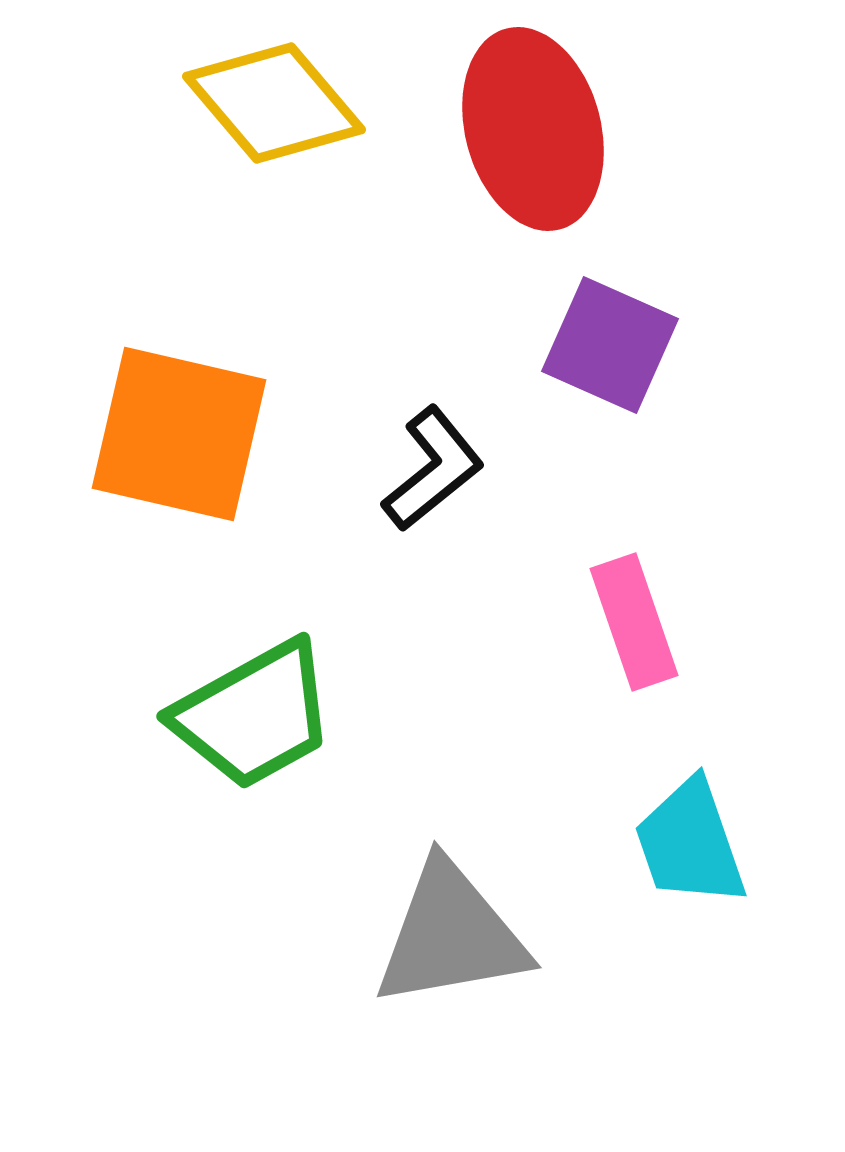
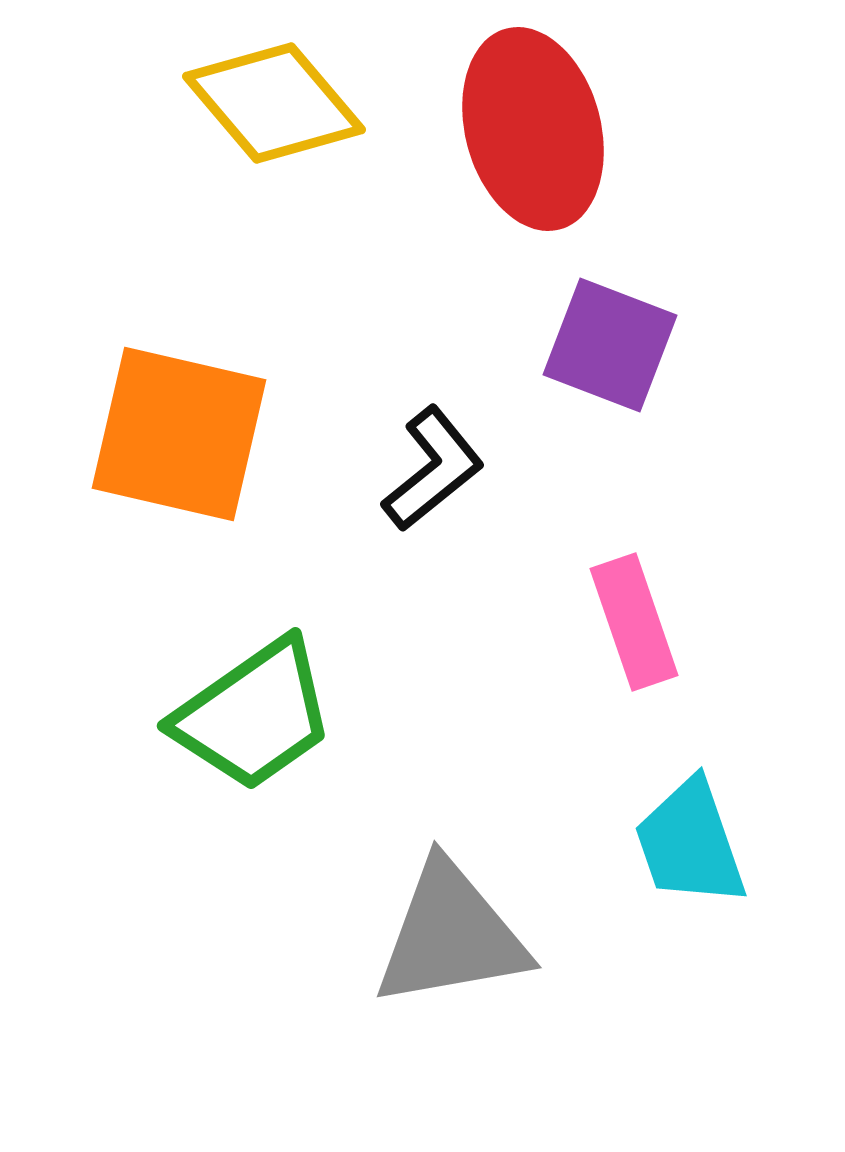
purple square: rotated 3 degrees counterclockwise
green trapezoid: rotated 6 degrees counterclockwise
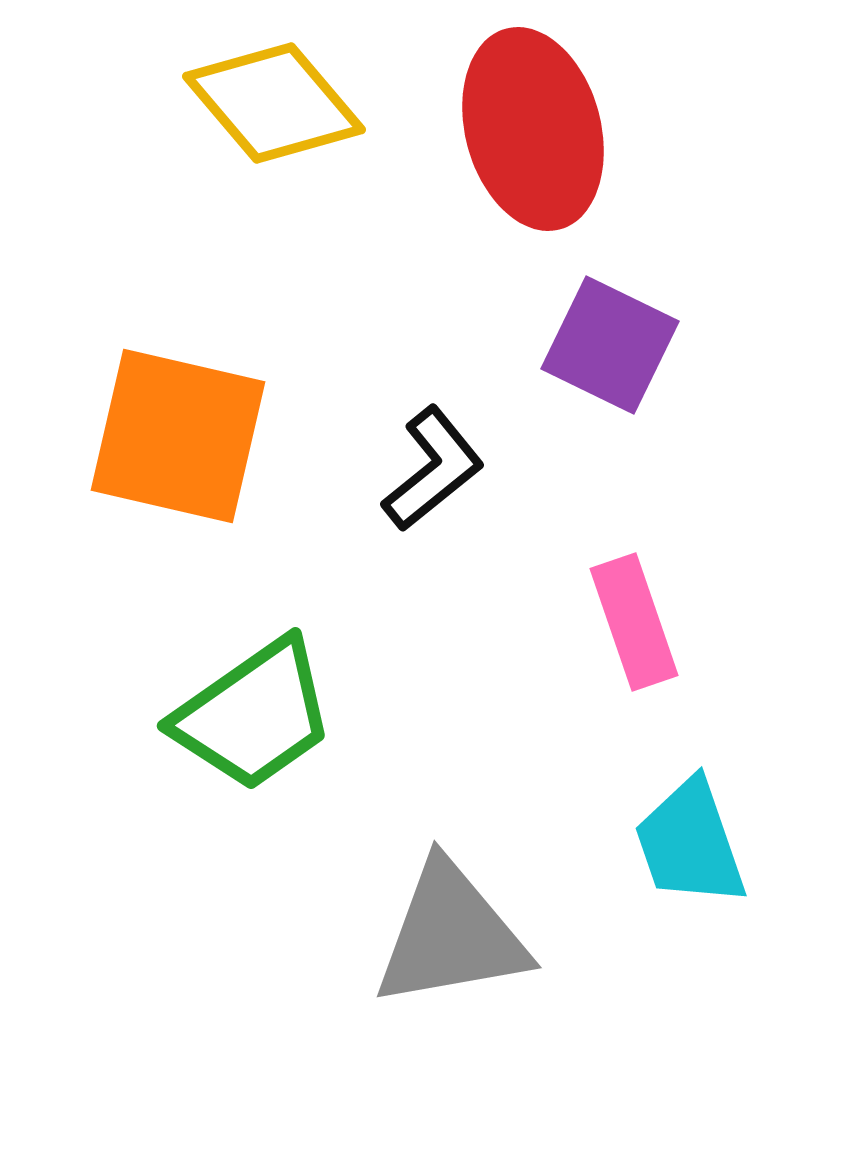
purple square: rotated 5 degrees clockwise
orange square: moved 1 px left, 2 px down
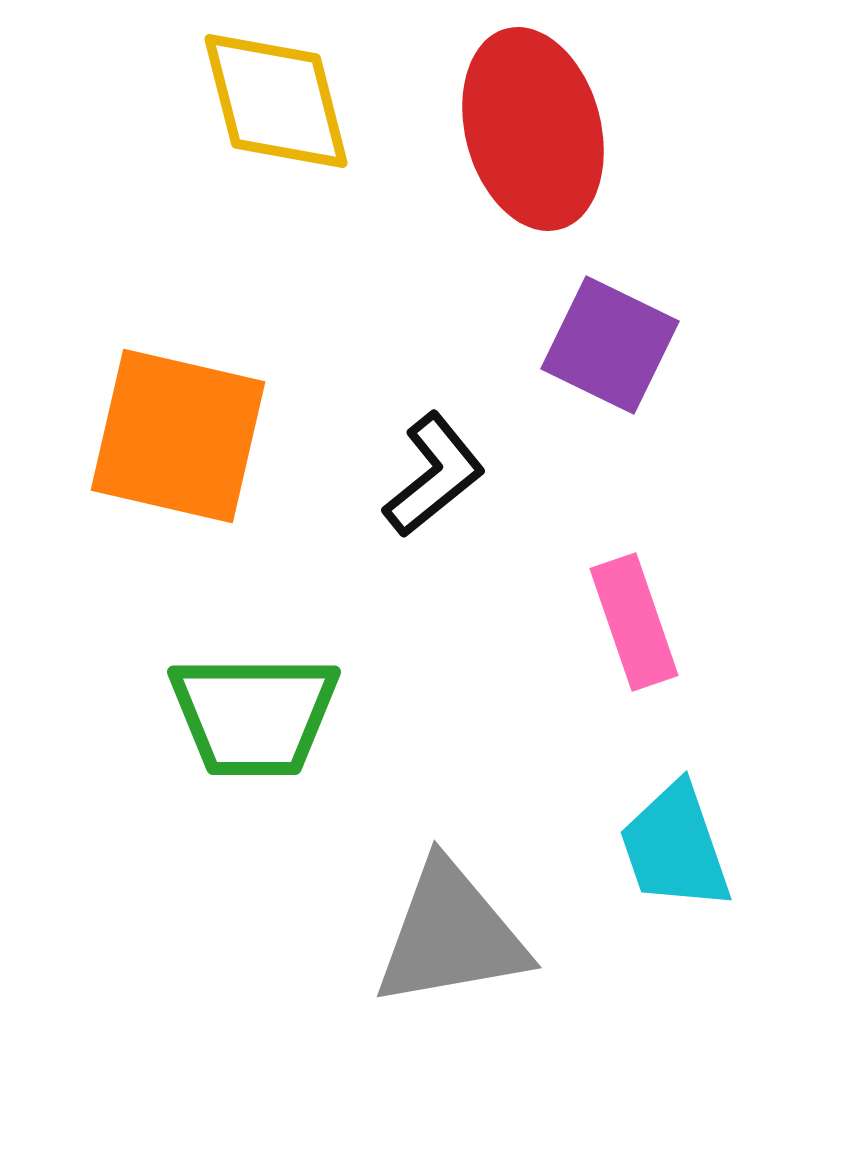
yellow diamond: moved 2 px right, 2 px up; rotated 26 degrees clockwise
black L-shape: moved 1 px right, 6 px down
green trapezoid: rotated 35 degrees clockwise
cyan trapezoid: moved 15 px left, 4 px down
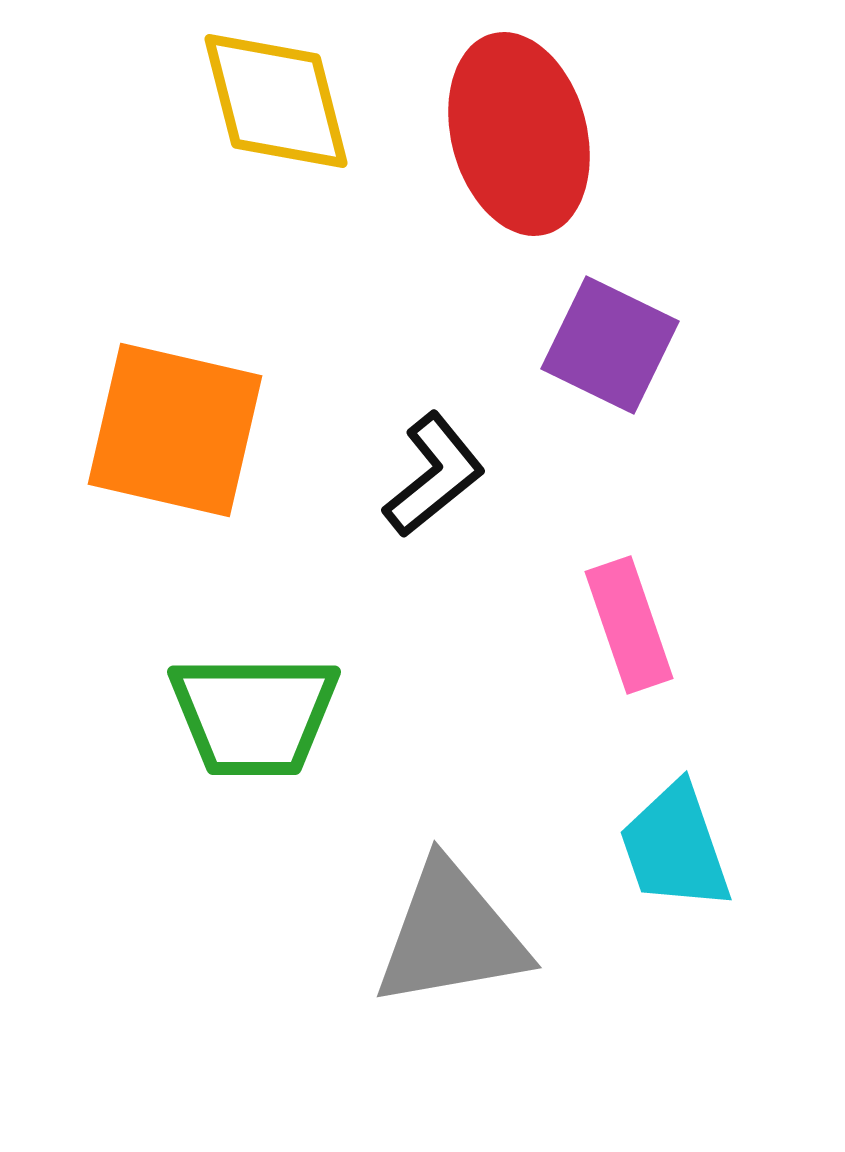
red ellipse: moved 14 px left, 5 px down
orange square: moved 3 px left, 6 px up
pink rectangle: moved 5 px left, 3 px down
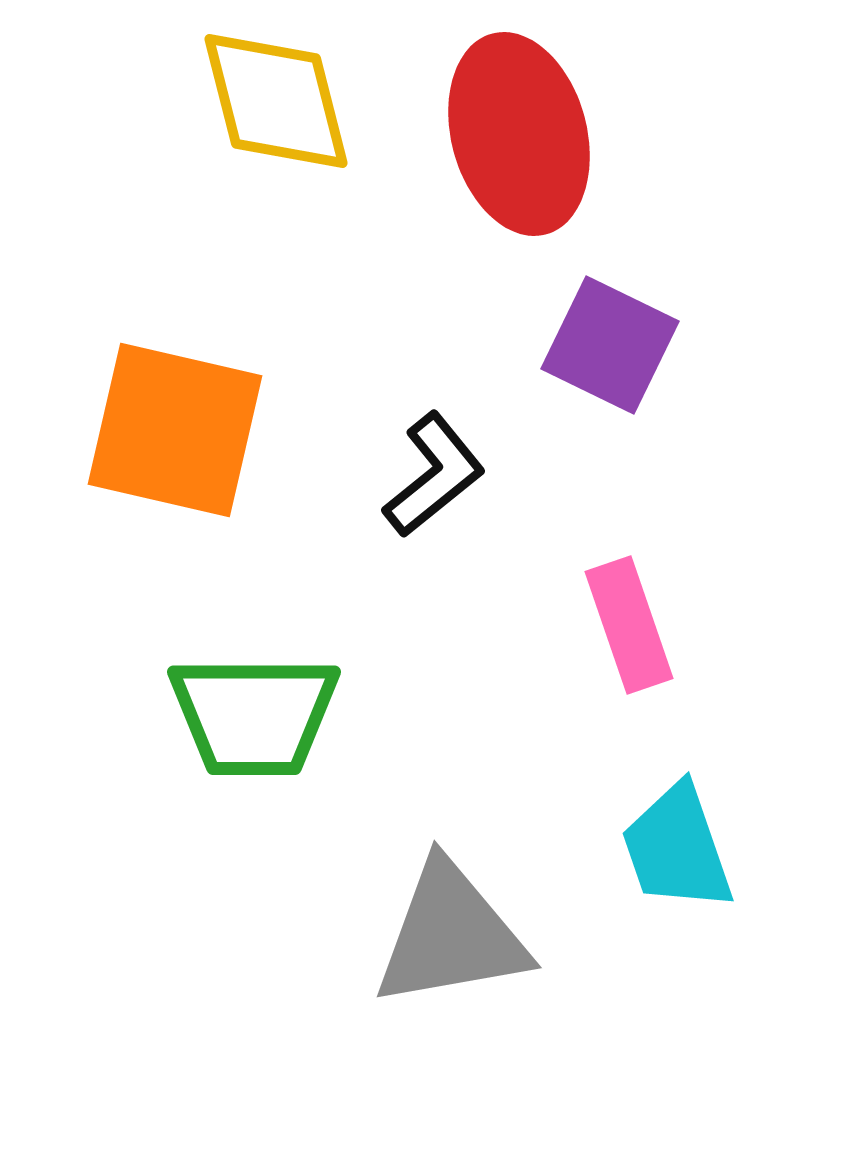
cyan trapezoid: moved 2 px right, 1 px down
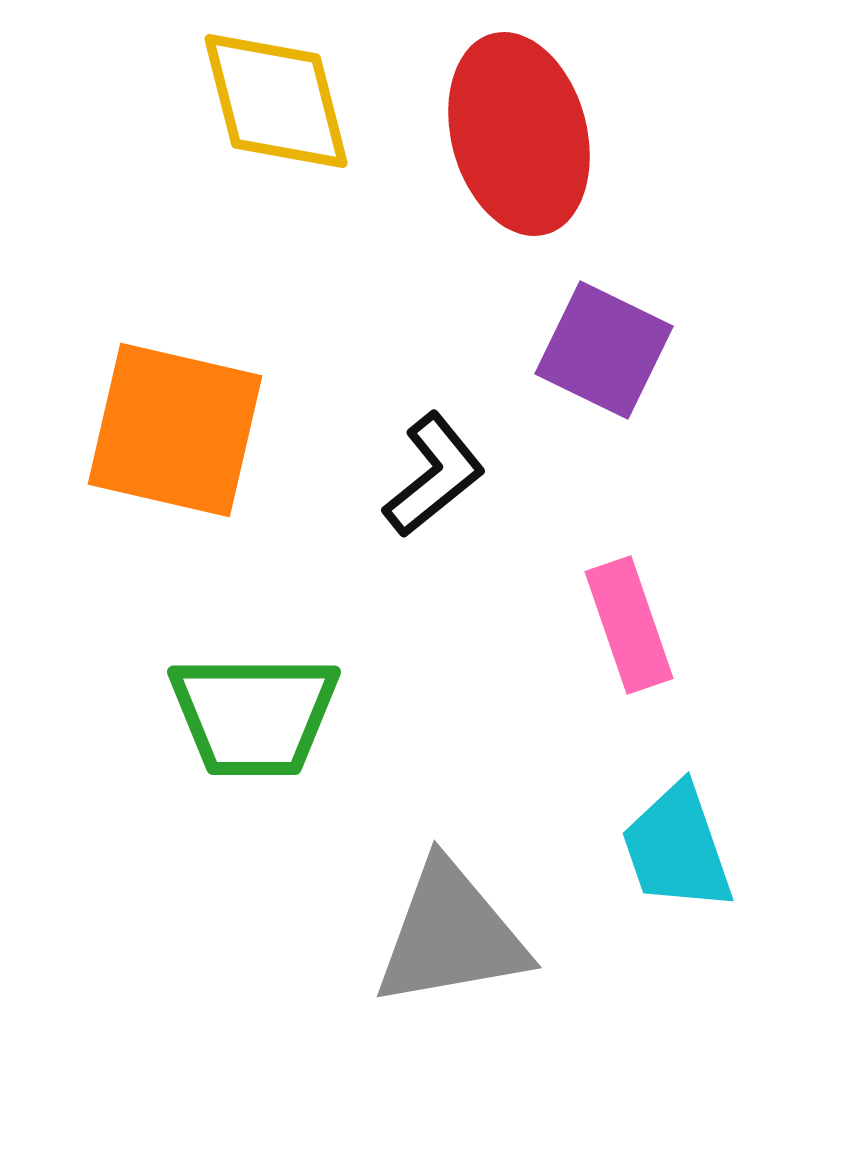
purple square: moved 6 px left, 5 px down
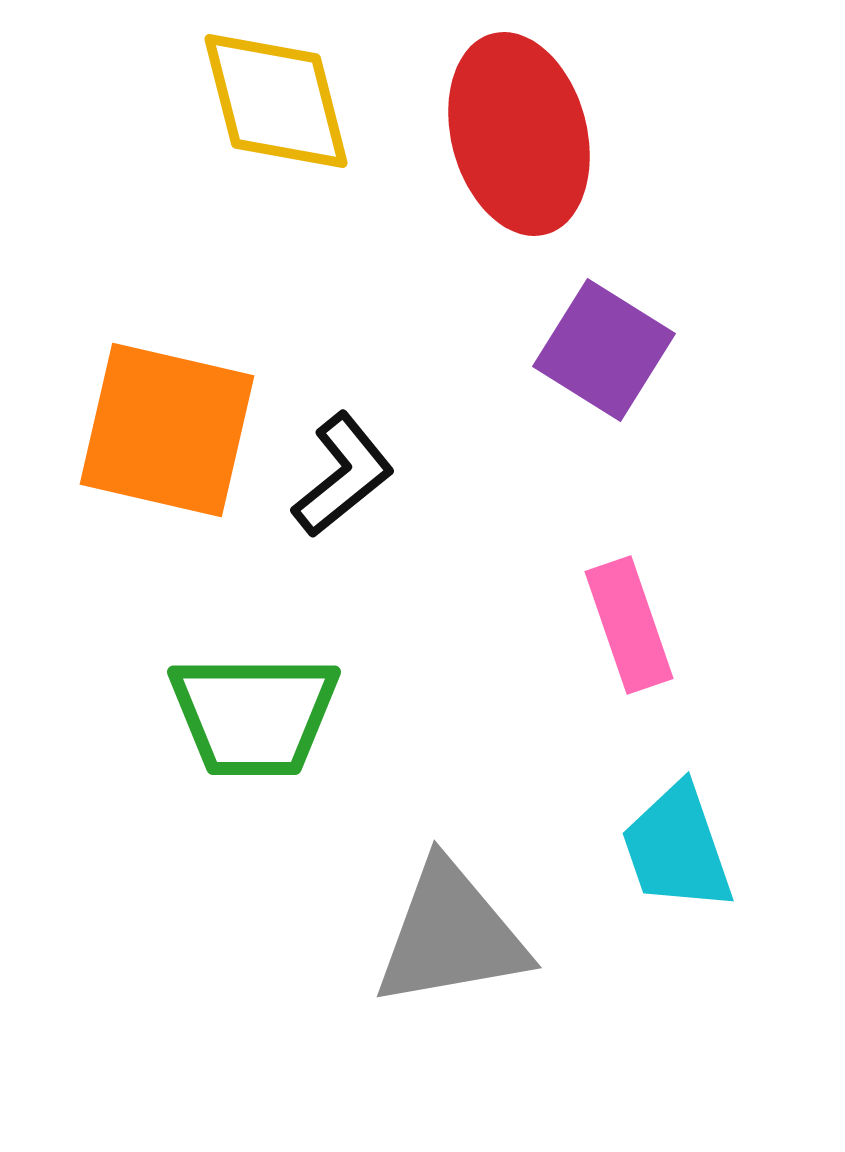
purple square: rotated 6 degrees clockwise
orange square: moved 8 px left
black L-shape: moved 91 px left
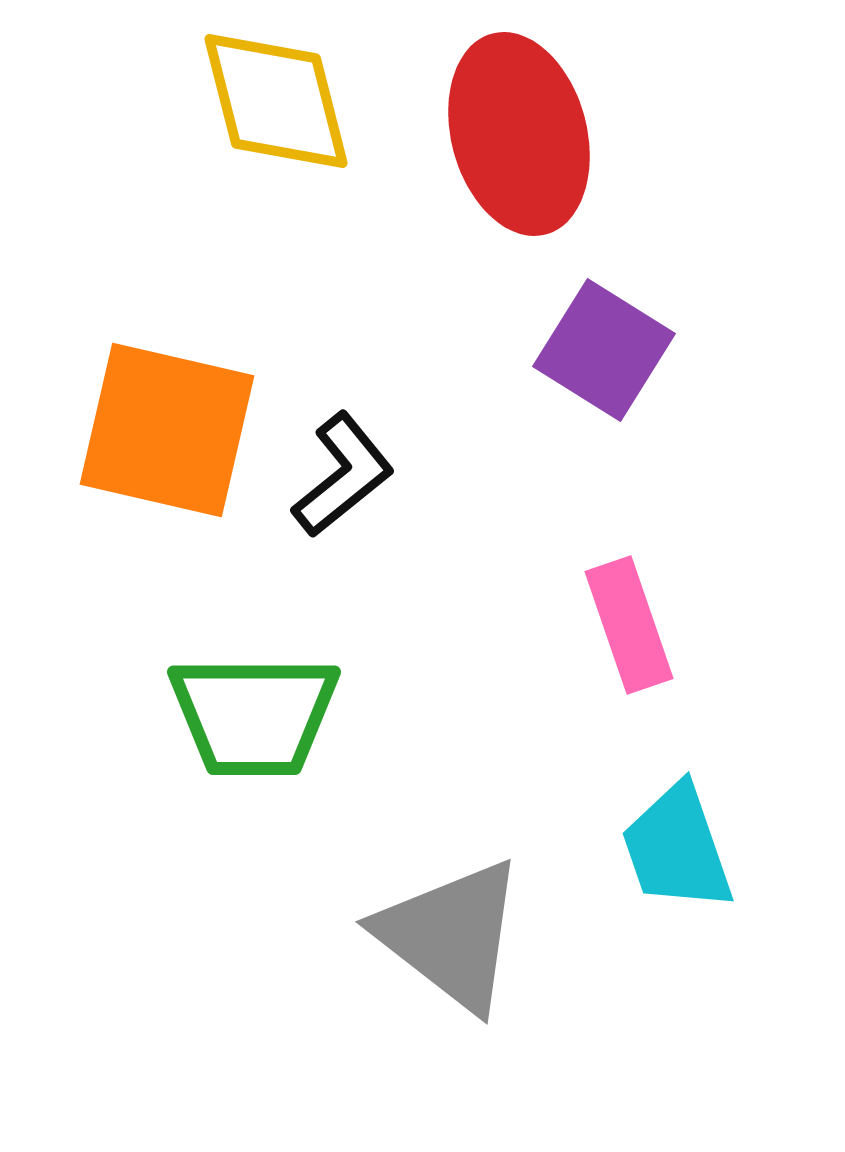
gray triangle: rotated 48 degrees clockwise
